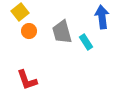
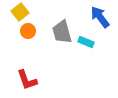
blue arrow: moved 2 px left; rotated 30 degrees counterclockwise
orange circle: moved 1 px left
cyan rectangle: rotated 35 degrees counterclockwise
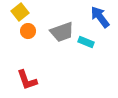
gray trapezoid: rotated 95 degrees counterclockwise
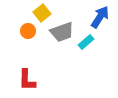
yellow square: moved 22 px right, 1 px down
blue arrow: rotated 70 degrees clockwise
cyan rectangle: rotated 63 degrees counterclockwise
red L-shape: rotated 20 degrees clockwise
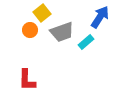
orange circle: moved 2 px right, 1 px up
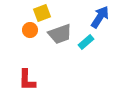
yellow square: rotated 18 degrees clockwise
gray trapezoid: moved 2 px left, 2 px down
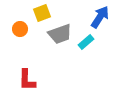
orange circle: moved 10 px left, 1 px up
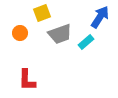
orange circle: moved 4 px down
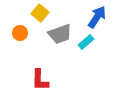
yellow square: moved 2 px left; rotated 30 degrees counterclockwise
blue arrow: moved 3 px left
red L-shape: moved 13 px right
